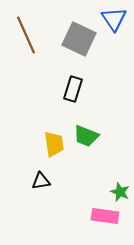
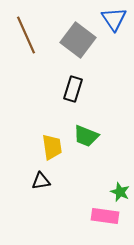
gray square: moved 1 px left, 1 px down; rotated 12 degrees clockwise
yellow trapezoid: moved 2 px left, 3 px down
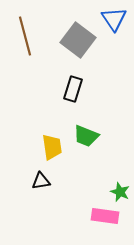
brown line: moved 1 px left, 1 px down; rotated 9 degrees clockwise
